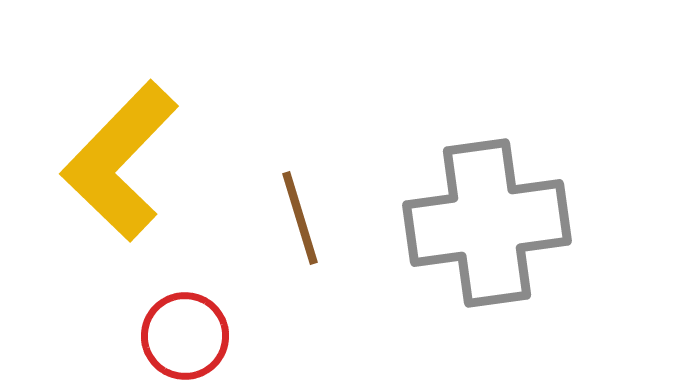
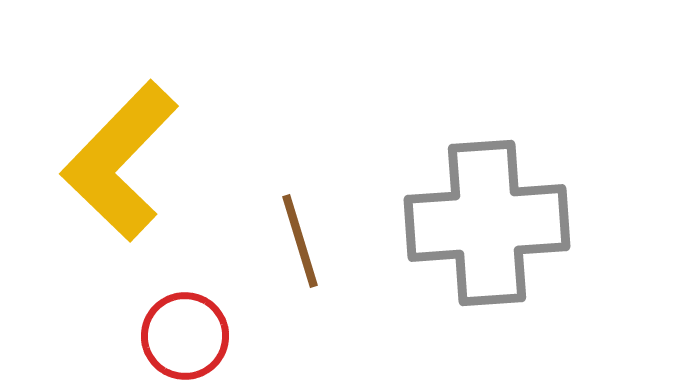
brown line: moved 23 px down
gray cross: rotated 4 degrees clockwise
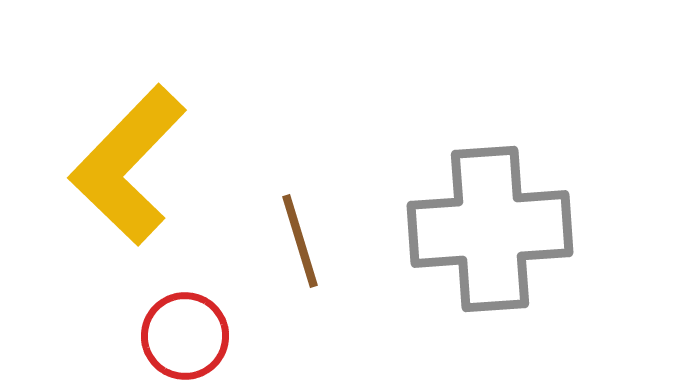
yellow L-shape: moved 8 px right, 4 px down
gray cross: moved 3 px right, 6 px down
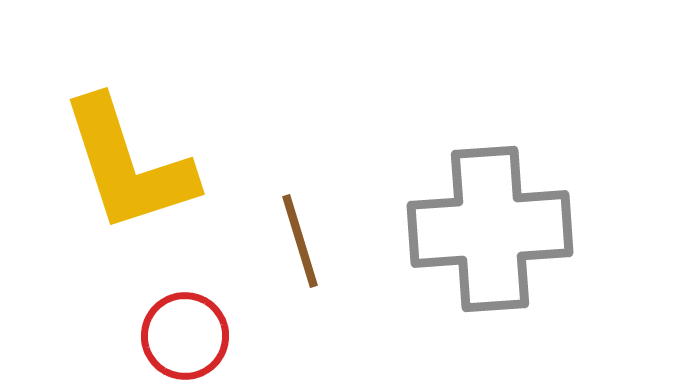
yellow L-shape: rotated 62 degrees counterclockwise
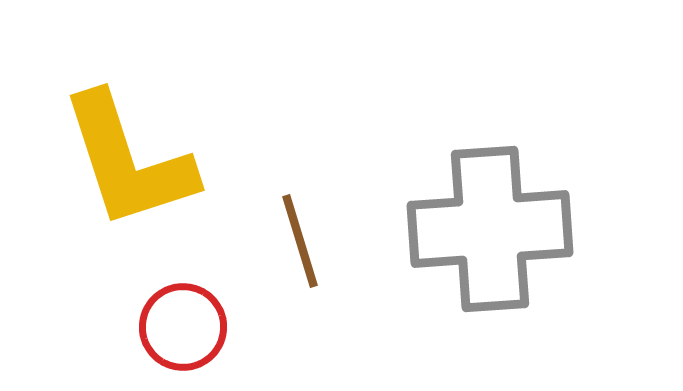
yellow L-shape: moved 4 px up
red circle: moved 2 px left, 9 px up
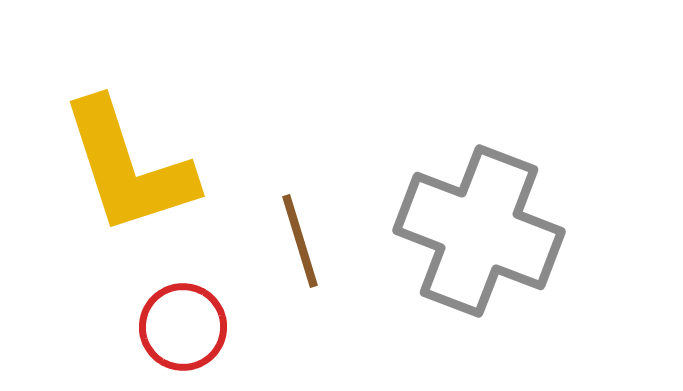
yellow L-shape: moved 6 px down
gray cross: moved 11 px left, 2 px down; rotated 25 degrees clockwise
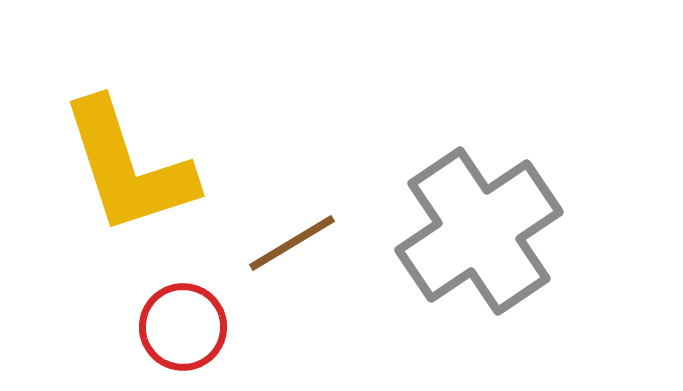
gray cross: rotated 35 degrees clockwise
brown line: moved 8 px left, 2 px down; rotated 76 degrees clockwise
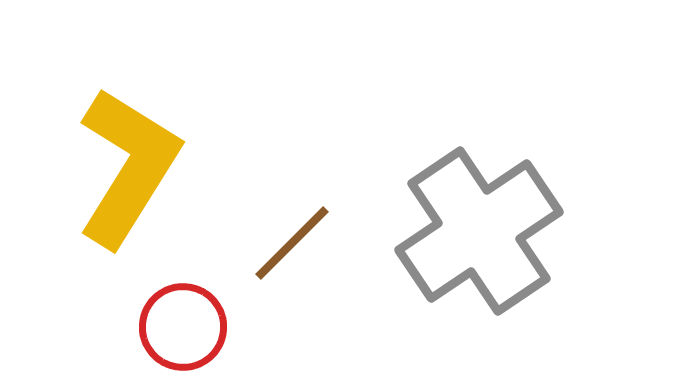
yellow L-shape: rotated 130 degrees counterclockwise
brown line: rotated 14 degrees counterclockwise
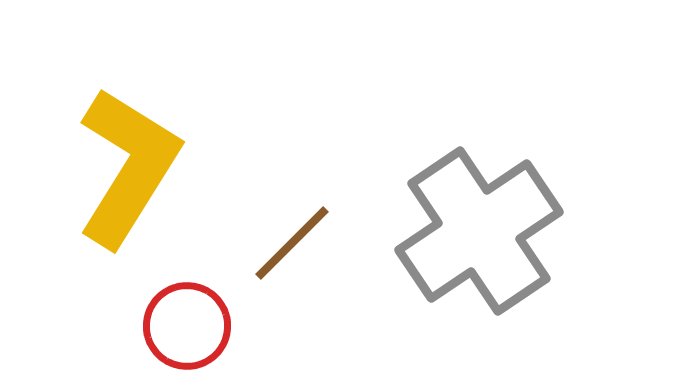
red circle: moved 4 px right, 1 px up
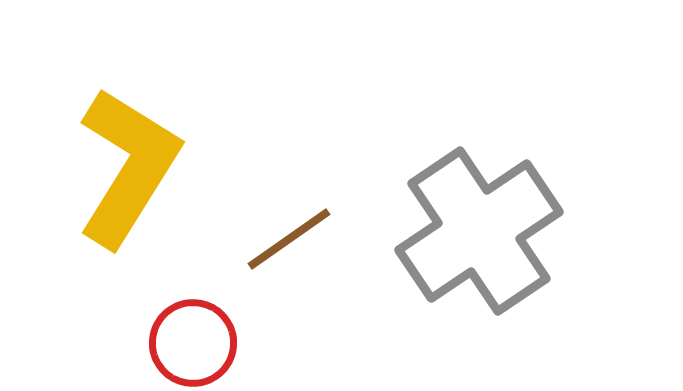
brown line: moved 3 px left, 4 px up; rotated 10 degrees clockwise
red circle: moved 6 px right, 17 px down
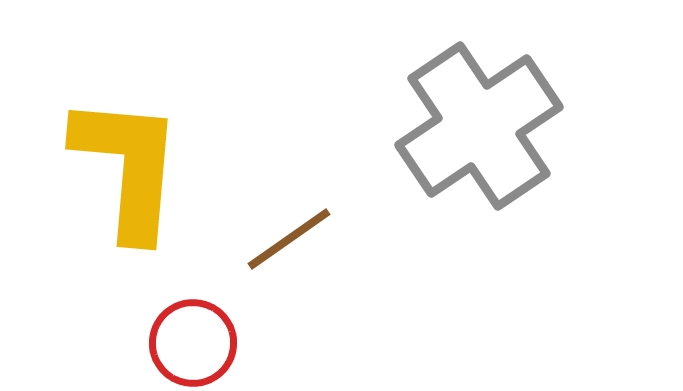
yellow L-shape: rotated 27 degrees counterclockwise
gray cross: moved 105 px up
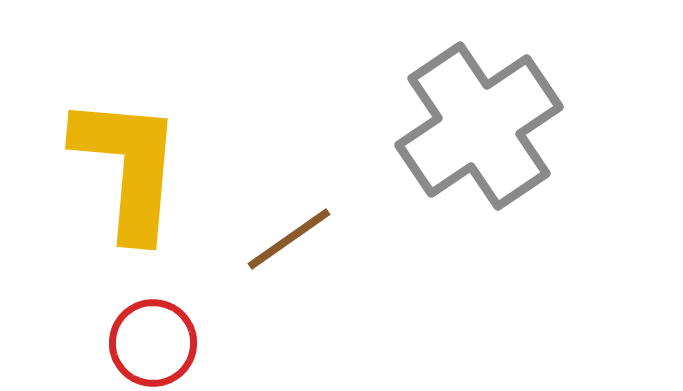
red circle: moved 40 px left
